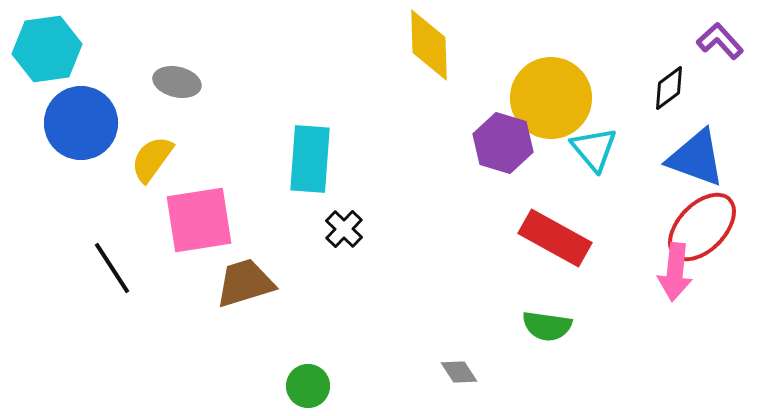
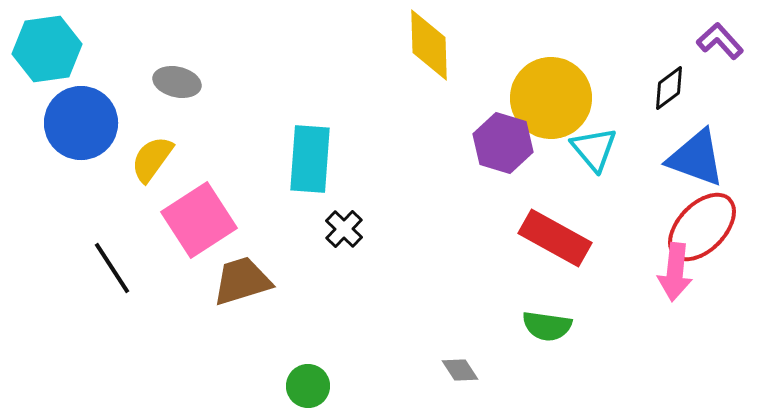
pink square: rotated 24 degrees counterclockwise
brown trapezoid: moved 3 px left, 2 px up
gray diamond: moved 1 px right, 2 px up
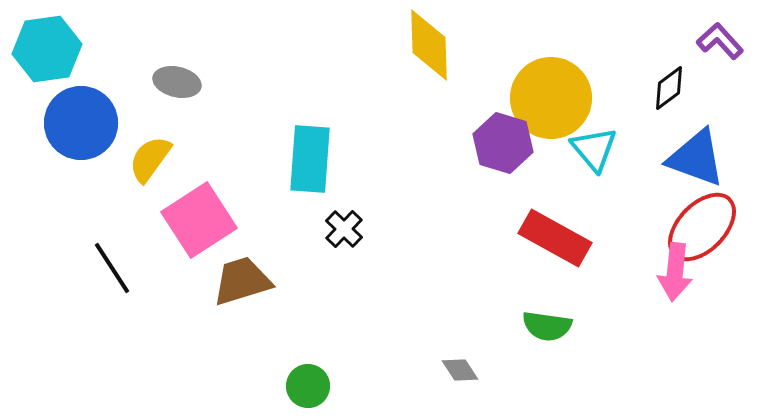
yellow semicircle: moved 2 px left
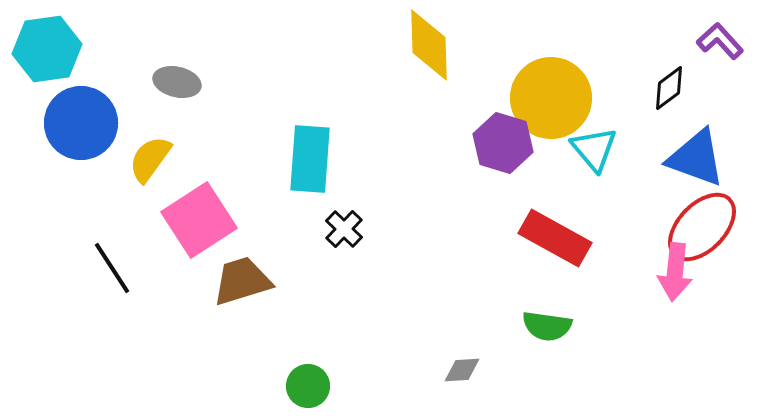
gray diamond: moved 2 px right; rotated 60 degrees counterclockwise
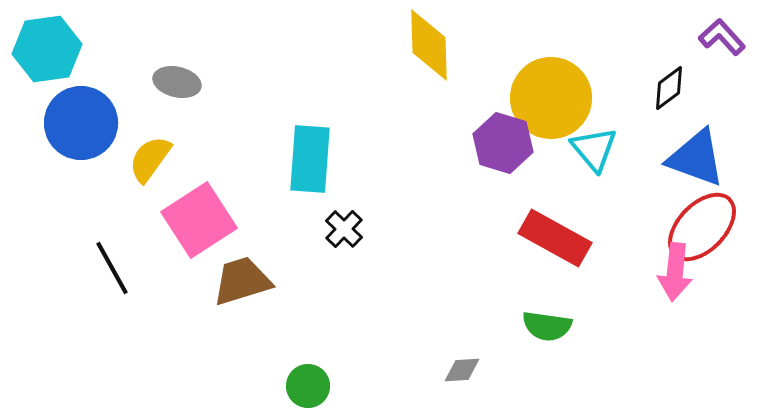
purple L-shape: moved 2 px right, 4 px up
black line: rotated 4 degrees clockwise
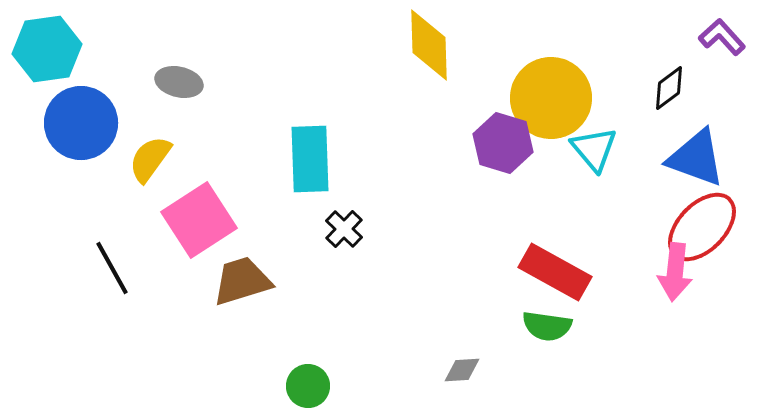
gray ellipse: moved 2 px right
cyan rectangle: rotated 6 degrees counterclockwise
red rectangle: moved 34 px down
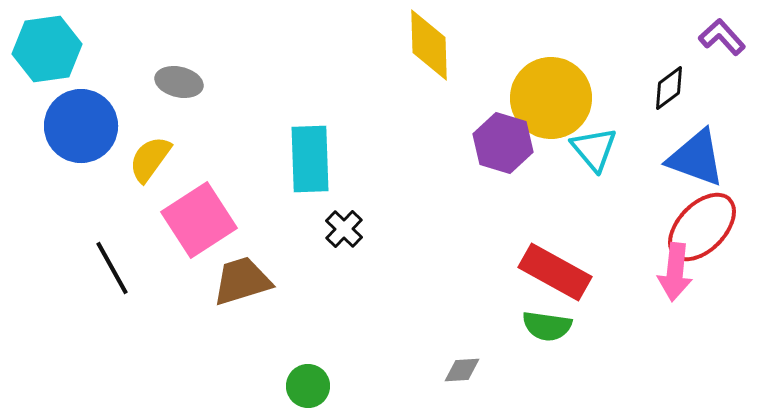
blue circle: moved 3 px down
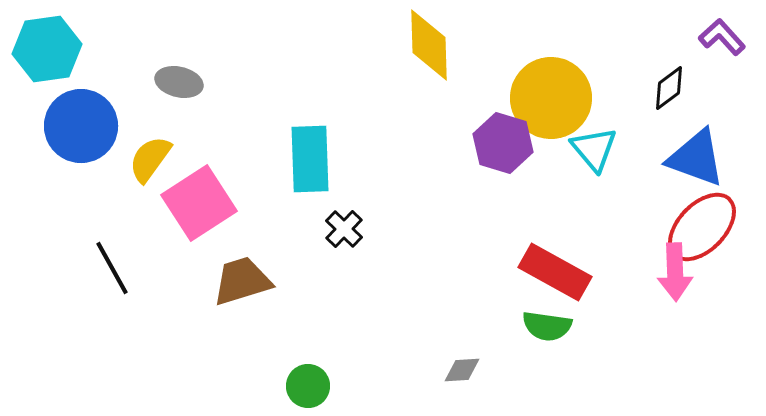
pink square: moved 17 px up
pink arrow: rotated 8 degrees counterclockwise
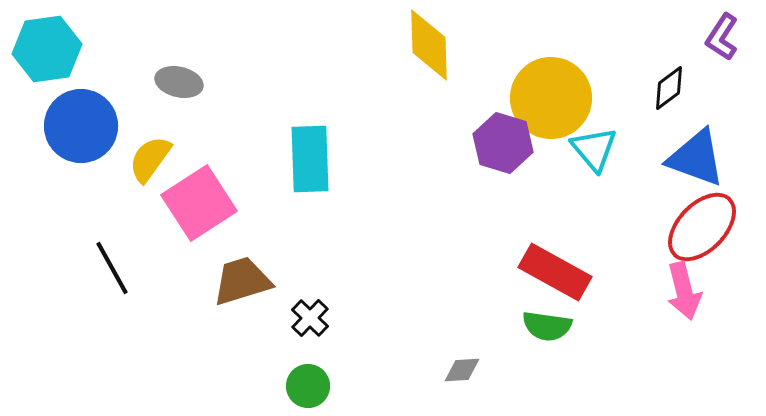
purple L-shape: rotated 105 degrees counterclockwise
black cross: moved 34 px left, 89 px down
pink arrow: moved 9 px right, 19 px down; rotated 12 degrees counterclockwise
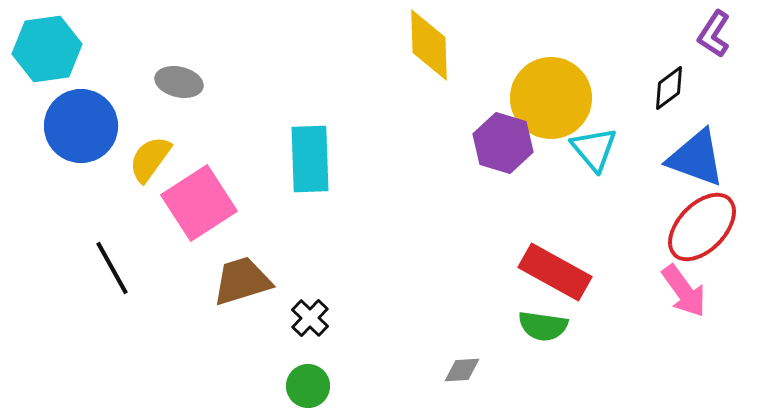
purple L-shape: moved 8 px left, 3 px up
pink arrow: rotated 22 degrees counterclockwise
green semicircle: moved 4 px left
